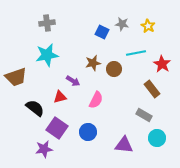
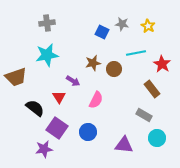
red triangle: moved 1 px left; rotated 48 degrees counterclockwise
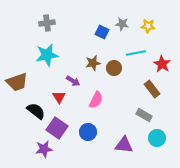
yellow star: rotated 24 degrees counterclockwise
brown circle: moved 1 px up
brown trapezoid: moved 1 px right, 5 px down
black semicircle: moved 1 px right, 3 px down
